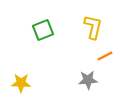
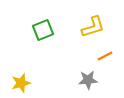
yellow L-shape: rotated 60 degrees clockwise
yellow star: rotated 18 degrees counterclockwise
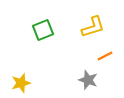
gray star: rotated 24 degrees clockwise
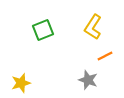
yellow L-shape: rotated 140 degrees clockwise
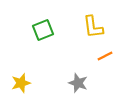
yellow L-shape: rotated 40 degrees counterclockwise
gray star: moved 10 px left, 3 px down
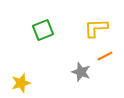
yellow L-shape: moved 3 px right, 1 px down; rotated 95 degrees clockwise
gray star: moved 3 px right, 11 px up
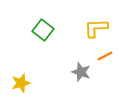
green square: rotated 30 degrees counterclockwise
